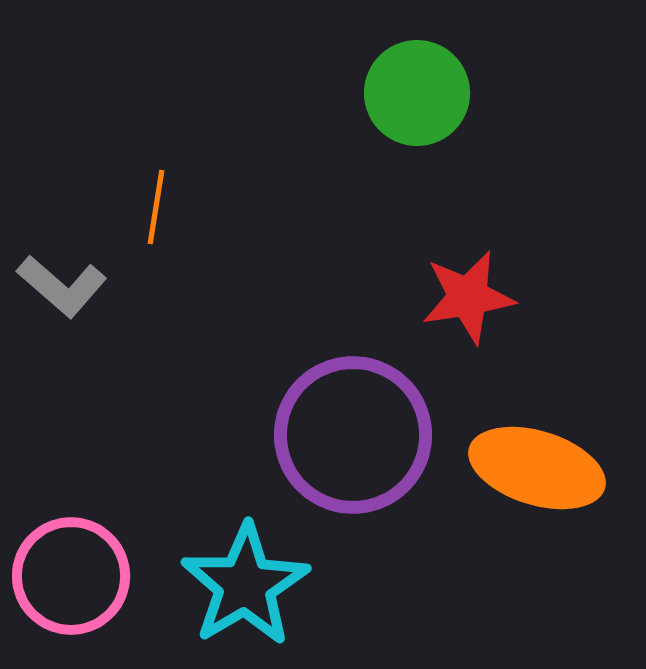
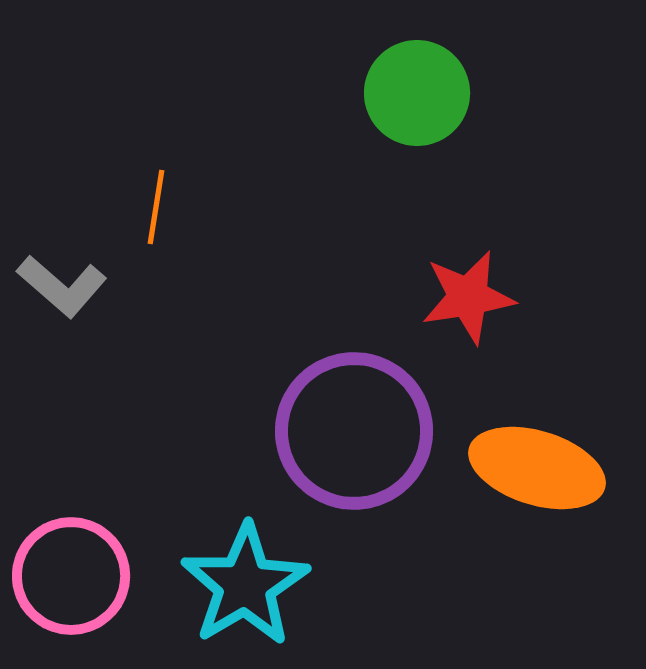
purple circle: moved 1 px right, 4 px up
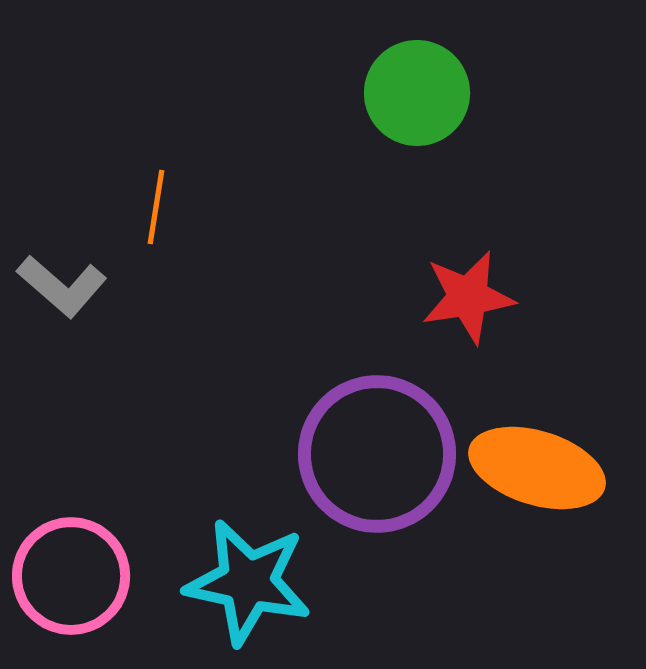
purple circle: moved 23 px right, 23 px down
cyan star: moved 3 px right, 3 px up; rotated 29 degrees counterclockwise
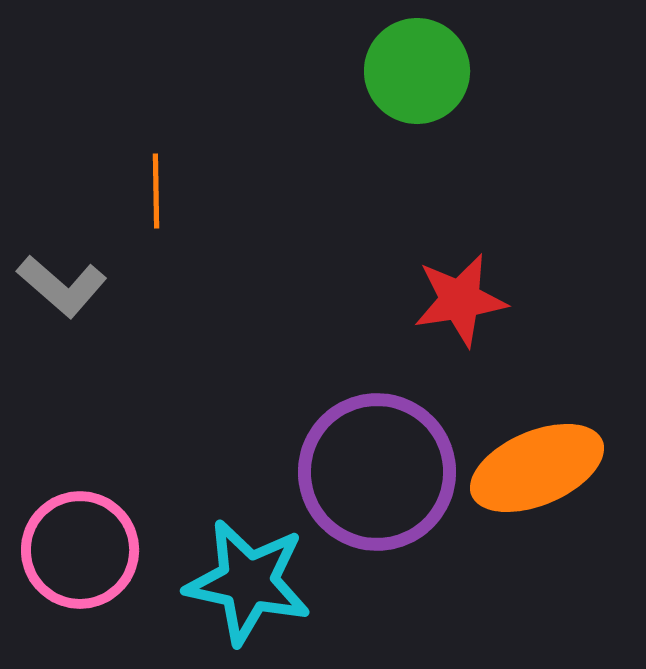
green circle: moved 22 px up
orange line: moved 16 px up; rotated 10 degrees counterclockwise
red star: moved 8 px left, 3 px down
purple circle: moved 18 px down
orange ellipse: rotated 40 degrees counterclockwise
pink circle: moved 9 px right, 26 px up
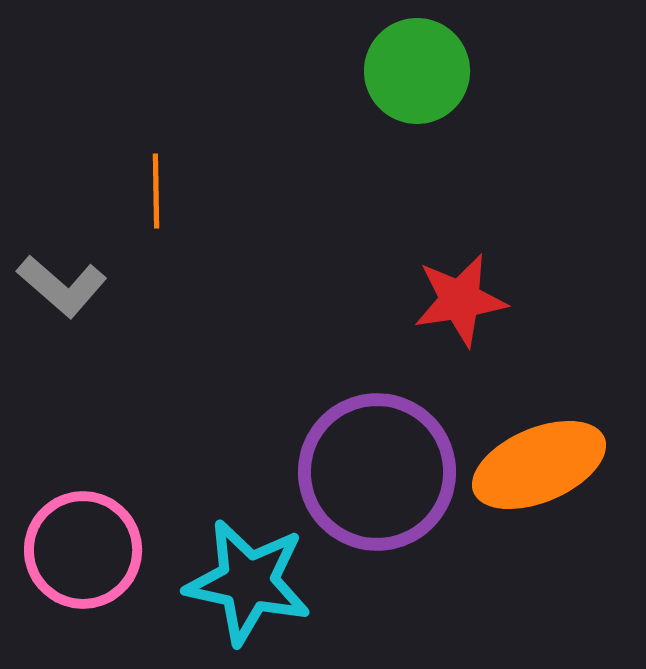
orange ellipse: moved 2 px right, 3 px up
pink circle: moved 3 px right
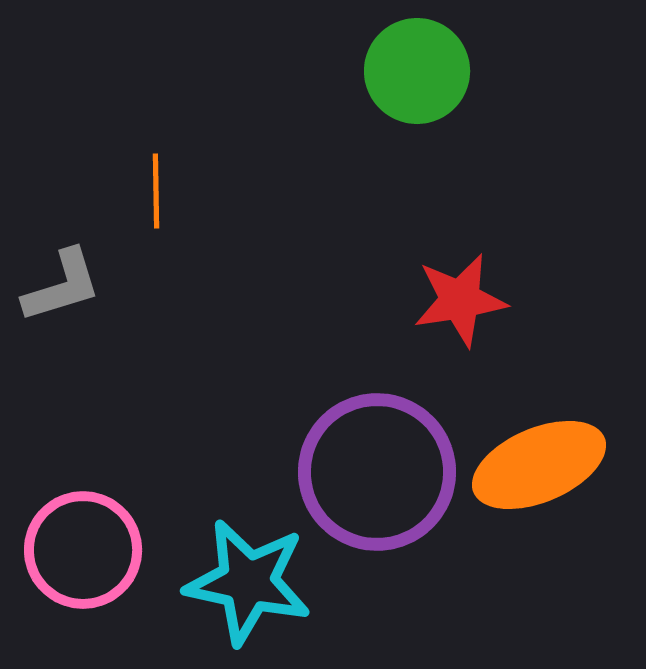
gray L-shape: rotated 58 degrees counterclockwise
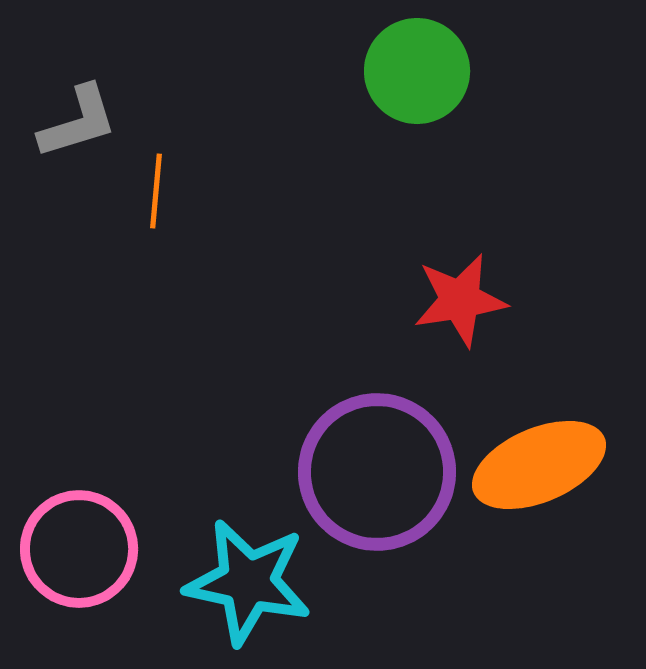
orange line: rotated 6 degrees clockwise
gray L-shape: moved 16 px right, 164 px up
pink circle: moved 4 px left, 1 px up
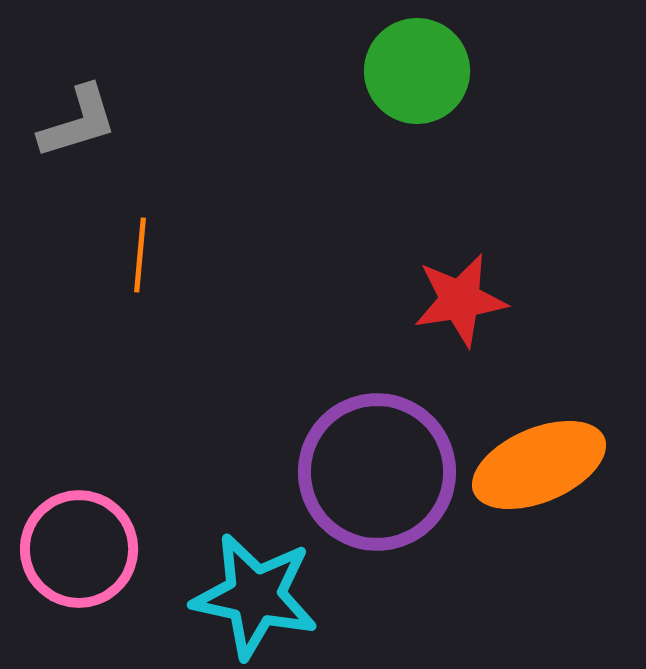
orange line: moved 16 px left, 64 px down
cyan star: moved 7 px right, 14 px down
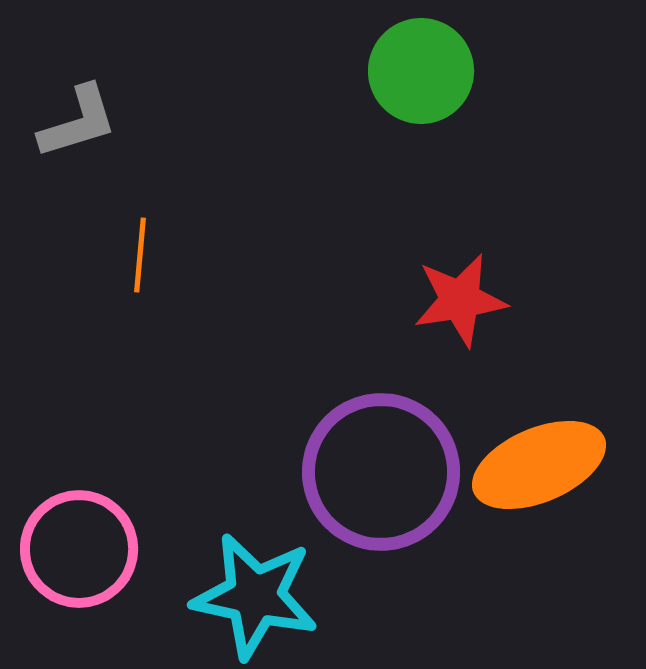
green circle: moved 4 px right
purple circle: moved 4 px right
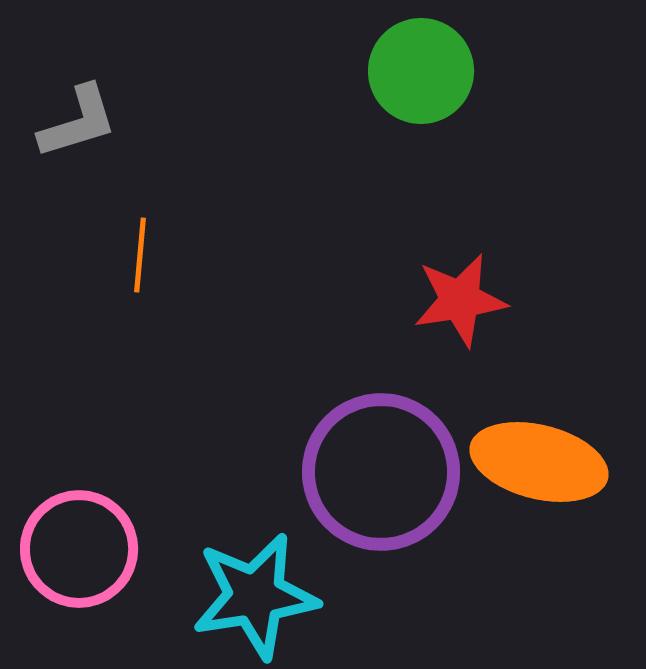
orange ellipse: moved 3 px up; rotated 37 degrees clockwise
cyan star: rotated 21 degrees counterclockwise
